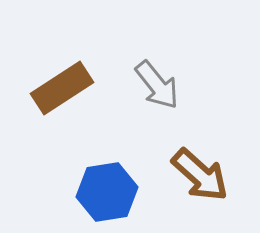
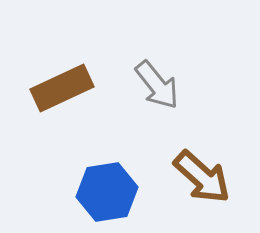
brown rectangle: rotated 8 degrees clockwise
brown arrow: moved 2 px right, 2 px down
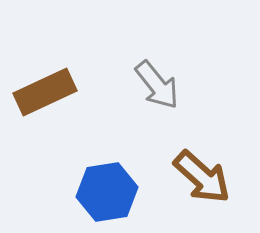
brown rectangle: moved 17 px left, 4 px down
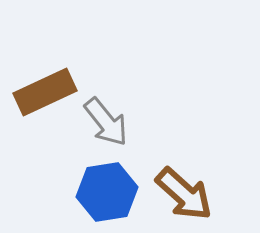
gray arrow: moved 51 px left, 37 px down
brown arrow: moved 18 px left, 17 px down
